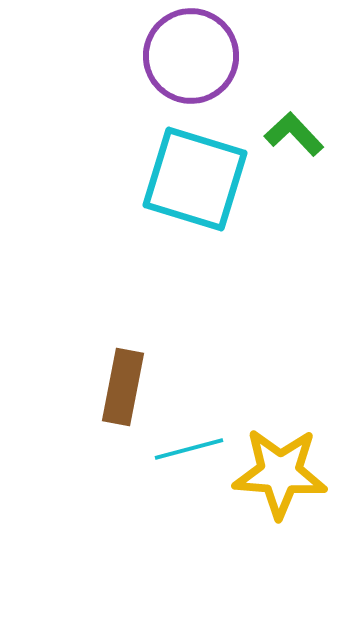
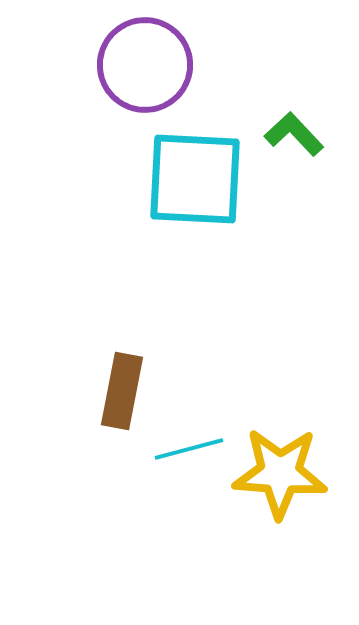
purple circle: moved 46 px left, 9 px down
cyan square: rotated 14 degrees counterclockwise
brown rectangle: moved 1 px left, 4 px down
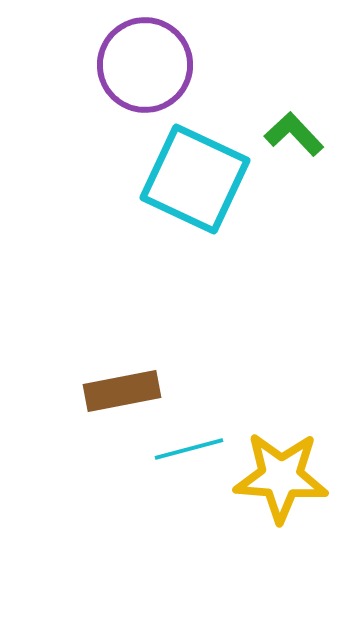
cyan square: rotated 22 degrees clockwise
brown rectangle: rotated 68 degrees clockwise
yellow star: moved 1 px right, 4 px down
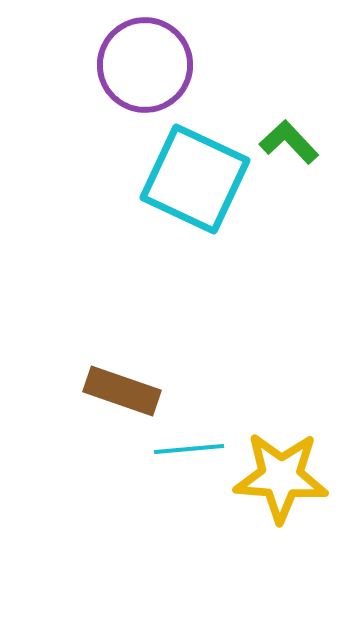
green L-shape: moved 5 px left, 8 px down
brown rectangle: rotated 30 degrees clockwise
cyan line: rotated 10 degrees clockwise
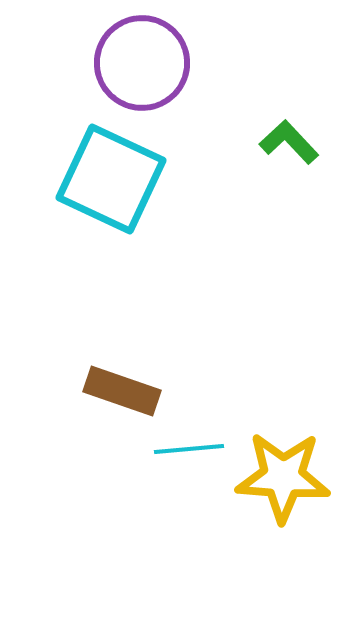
purple circle: moved 3 px left, 2 px up
cyan square: moved 84 px left
yellow star: moved 2 px right
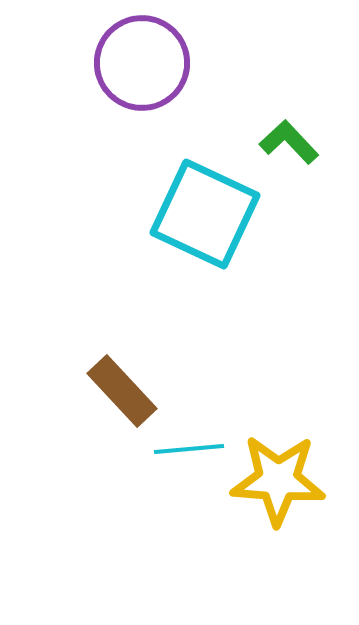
cyan square: moved 94 px right, 35 px down
brown rectangle: rotated 28 degrees clockwise
yellow star: moved 5 px left, 3 px down
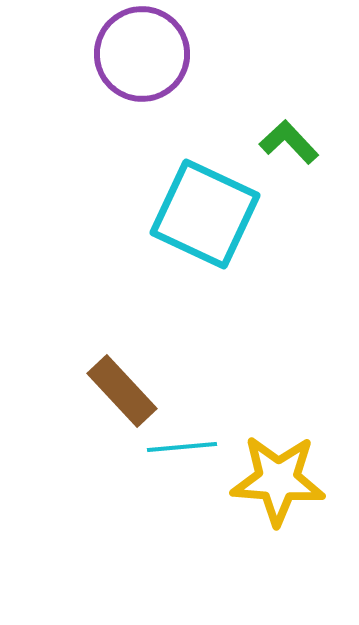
purple circle: moved 9 px up
cyan line: moved 7 px left, 2 px up
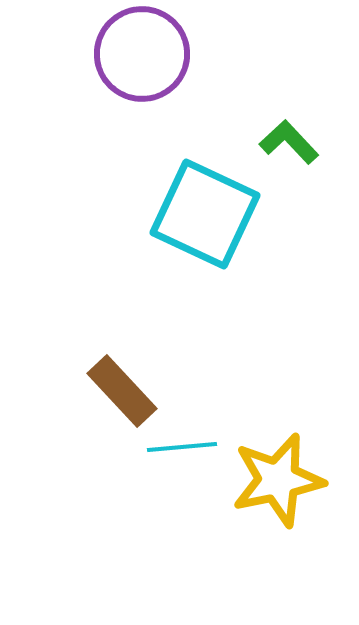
yellow star: rotated 16 degrees counterclockwise
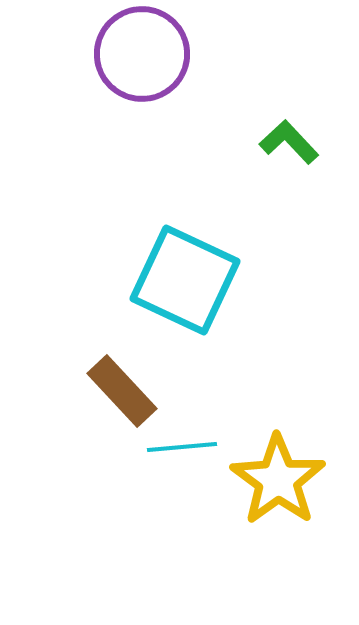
cyan square: moved 20 px left, 66 px down
yellow star: rotated 24 degrees counterclockwise
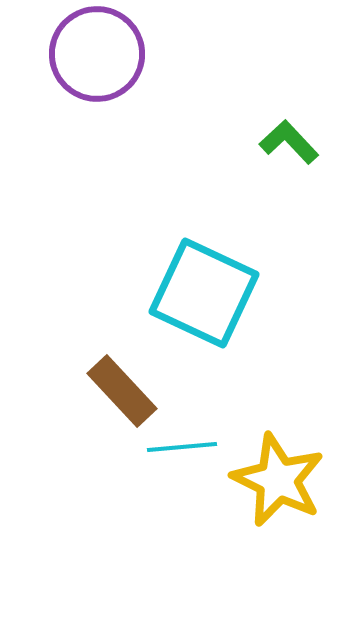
purple circle: moved 45 px left
cyan square: moved 19 px right, 13 px down
yellow star: rotated 10 degrees counterclockwise
